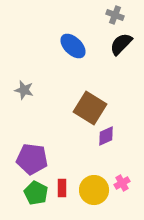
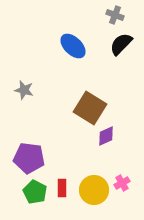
purple pentagon: moved 3 px left, 1 px up
green pentagon: moved 1 px left, 1 px up
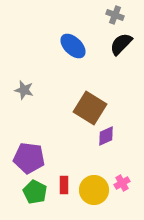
red rectangle: moved 2 px right, 3 px up
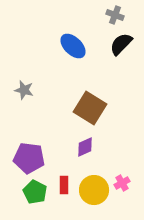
purple diamond: moved 21 px left, 11 px down
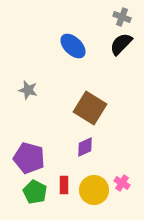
gray cross: moved 7 px right, 2 px down
gray star: moved 4 px right
purple pentagon: rotated 8 degrees clockwise
pink cross: rotated 28 degrees counterclockwise
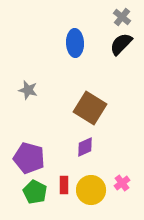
gray cross: rotated 18 degrees clockwise
blue ellipse: moved 2 px right, 3 px up; rotated 44 degrees clockwise
pink cross: rotated 21 degrees clockwise
yellow circle: moved 3 px left
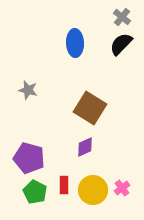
pink cross: moved 5 px down
yellow circle: moved 2 px right
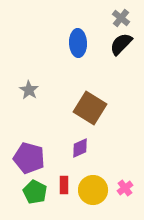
gray cross: moved 1 px left, 1 px down
blue ellipse: moved 3 px right
gray star: moved 1 px right; rotated 18 degrees clockwise
purple diamond: moved 5 px left, 1 px down
pink cross: moved 3 px right
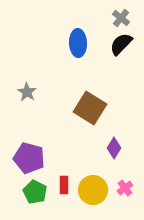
gray star: moved 2 px left, 2 px down
purple diamond: moved 34 px right; rotated 35 degrees counterclockwise
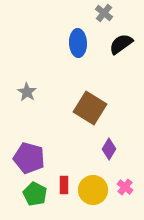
gray cross: moved 17 px left, 5 px up
black semicircle: rotated 10 degrees clockwise
purple diamond: moved 5 px left, 1 px down
pink cross: moved 1 px up; rotated 14 degrees counterclockwise
green pentagon: moved 2 px down
